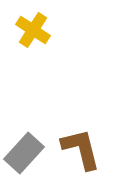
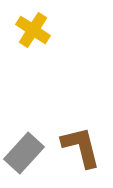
brown L-shape: moved 2 px up
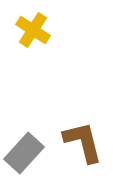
brown L-shape: moved 2 px right, 5 px up
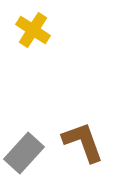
brown L-shape: rotated 6 degrees counterclockwise
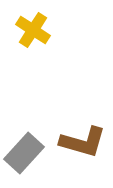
brown L-shape: rotated 126 degrees clockwise
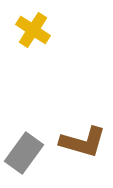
gray rectangle: rotated 6 degrees counterclockwise
